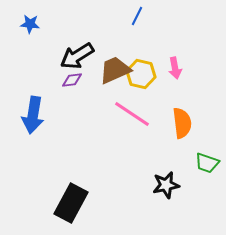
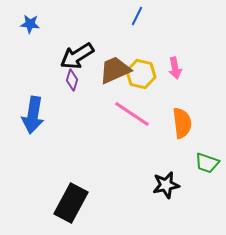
purple diamond: rotated 65 degrees counterclockwise
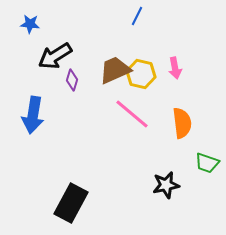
black arrow: moved 22 px left
pink line: rotated 6 degrees clockwise
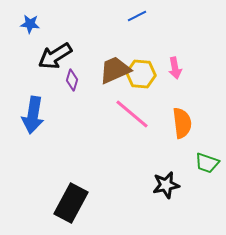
blue line: rotated 36 degrees clockwise
yellow hexagon: rotated 8 degrees counterclockwise
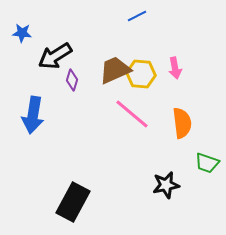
blue star: moved 8 px left, 9 px down
black rectangle: moved 2 px right, 1 px up
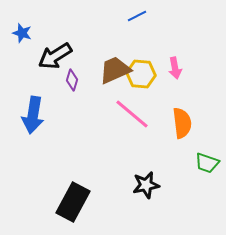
blue star: rotated 12 degrees clockwise
black star: moved 20 px left
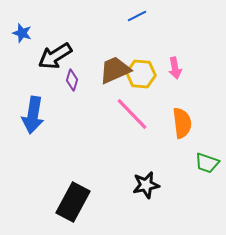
pink line: rotated 6 degrees clockwise
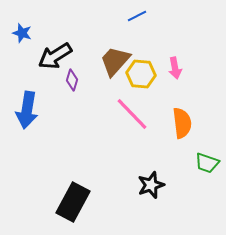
brown trapezoid: moved 9 px up; rotated 24 degrees counterclockwise
blue arrow: moved 6 px left, 5 px up
black star: moved 5 px right; rotated 8 degrees counterclockwise
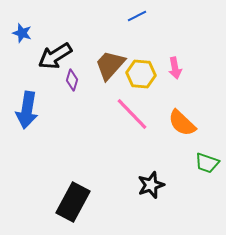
brown trapezoid: moved 5 px left, 4 px down
orange semicircle: rotated 140 degrees clockwise
